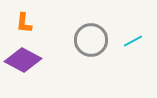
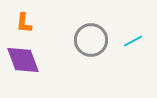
purple diamond: rotated 42 degrees clockwise
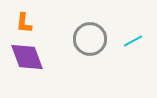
gray circle: moved 1 px left, 1 px up
purple diamond: moved 4 px right, 3 px up
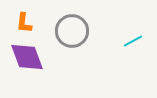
gray circle: moved 18 px left, 8 px up
